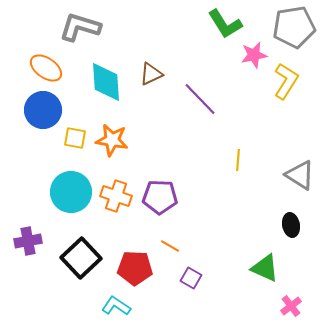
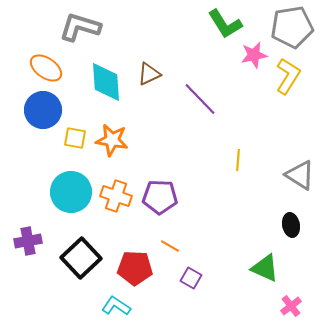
gray pentagon: moved 2 px left
brown triangle: moved 2 px left
yellow L-shape: moved 2 px right, 5 px up
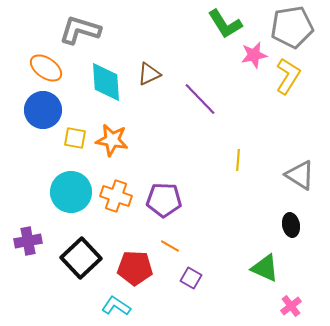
gray L-shape: moved 3 px down
purple pentagon: moved 4 px right, 3 px down
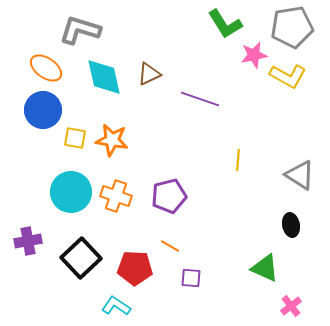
yellow L-shape: rotated 87 degrees clockwise
cyan diamond: moved 2 px left, 5 px up; rotated 9 degrees counterclockwise
purple line: rotated 27 degrees counterclockwise
purple pentagon: moved 5 px right, 4 px up; rotated 16 degrees counterclockwise
purple square: rotated 25 degrees counterclockwise
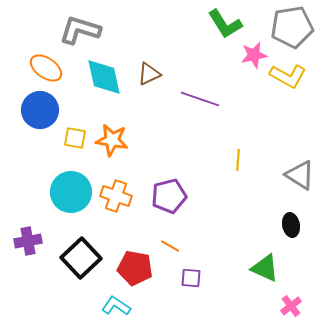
blue circle: moved 3 px left
red pentagon: rotated 8 degrees clockwise
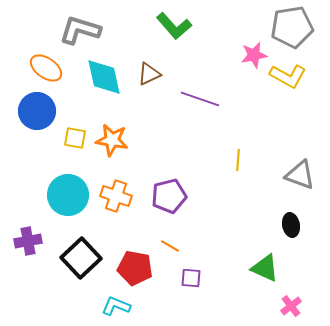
green L-shape: moved 51 px left, 2 px down; rotated 9 degrees counterclockwise
blue circle: moved 3 px left, 1 px down
gray triangle: rotated 12 degrees counterclockwise
cyan circle: moved 3 px left, 3 px down
cyan L-shape: rotated 12 degrees counterclockwise
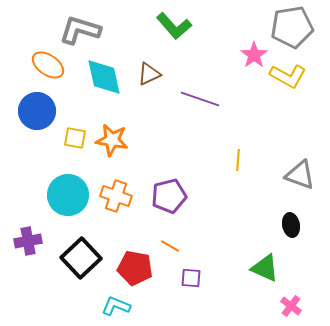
pink star: rotated 24 degrees counterclockwise
orange ellipse: moved 2 px right, 3 px up
pink cross: rotated 15 degrees counterclockwise
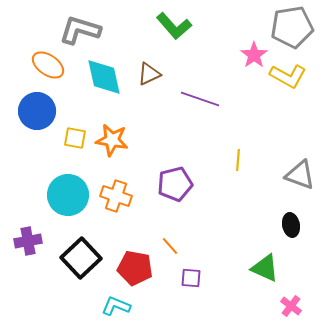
purple pentagon: moved 6 px right, 12 px up
orange line: rotated 18 degrees clockwise
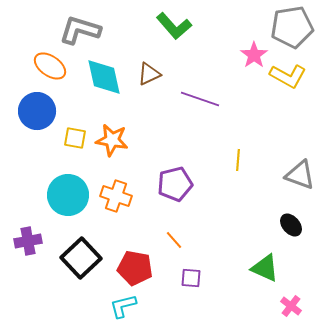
orange ellipse: moved 2 px right, 1 px down
black ellipse: rotated 30 degrees counterclockwise
orange line: moved 4 px right, 6 px up
cyan L-shape: moved 7 px right; rotated 36 degrees counterclockwise
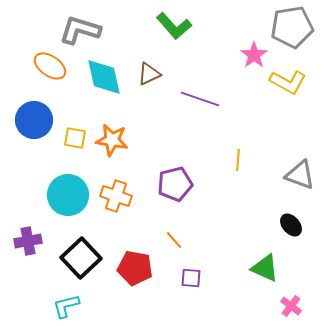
yellow L-shape: moved 6 px down
blue circle: moved 3 px left, 9 px down
cyan L-shape: moved 57 px left
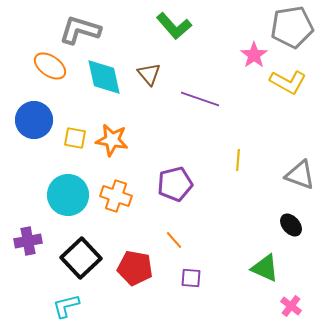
brown triangle: rotated 45 degrees counterclockwise
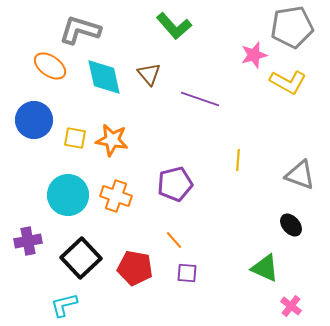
pink star: rotated 20 degrees clockwise
purple square: moved 4 px left, 5 px up
cyan L-shape: moved 2 px left, 1 px up
